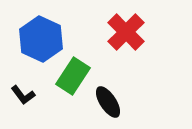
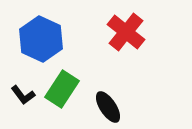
red cross: rotated 6 degrees counterclockwise
green rectangle: moved 11 px left, 13 px down
black ellipse: moved 5 px down
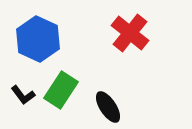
red cross: moved 4 px right, 1 px down
blue hexagon: moved 3 px left
green rectangle: moved 1 px left, 1 px down
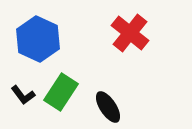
green rectangle: moved 2 px down
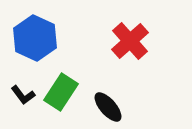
red cross: moved 8 px down; rotated 9 degrees clockwise
blue hexagon: moved 3 px left, 1 px up
black ellipse: rotated 8 degrees counterclockwise
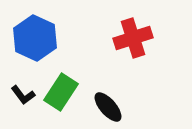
red cross: moved 3 px right, 3 px up; rotated 24 degrees clockwise
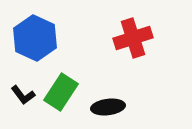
black ellipse: rotated 56 degrees counterclockwise
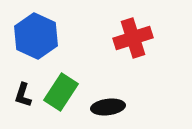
blue hexagon: moved 1 px right, 2 px up
black L-shape: rotated 55 degrees clockwise
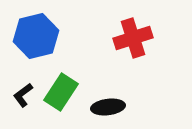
blue hexagon: rotated 21 degrees clockwise
black L-shape: rotated 35 degrees clockwise
